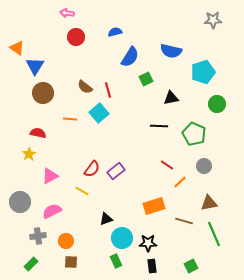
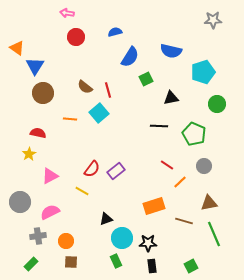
pink semicircle at (52, 211): moved 2 px left, 1 px down
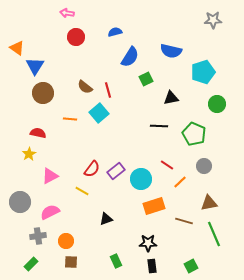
cyan circle at (122, 238): moved 19 px right, 59 px up
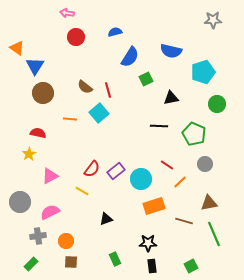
gray circle at (204, 166): moved 1 px right, 2 px up
green rectangle at (116, 261): moved 1 px left, 2 px up
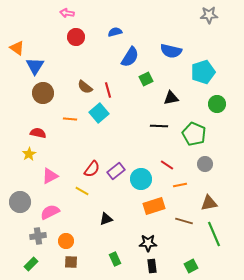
gray star at (213, 20): moved 4 px left, 5 px up
orange line at (180, 182): moved 3 px down; rotated 32 degrees clockwise
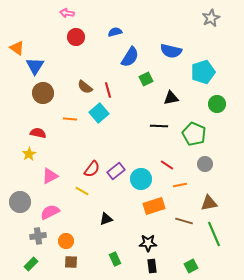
gray star at (209, 15): moved 2 px right, 3 px down; rotated 24 degrees counterclockwise
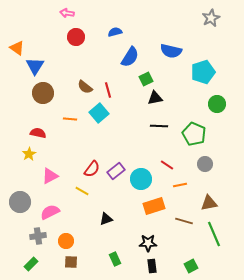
black triangle at (171, 98): moved 16 px left
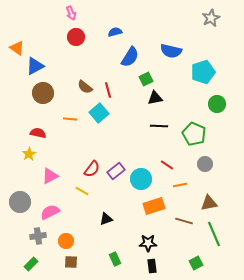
pink arrow at (67, 13): moved 4 px right; rotated 120 degrees counterclockwise
blue triangle at (35, 66): rotated 30 degrees clockwise
green square at (191, 266): moved 5 px right, 3 px up
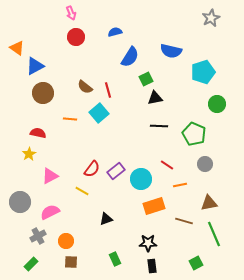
gray cross at (38, 236): rotated 21 degrees counterclockwise
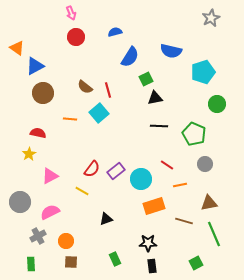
green rectangle at (31, 264): rotated 48 degrees counterclockwise
